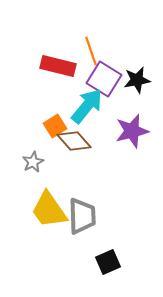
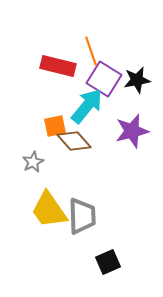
orange square: rotated 20 degrees clockwise
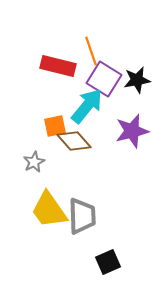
gray star: moved 1 px right
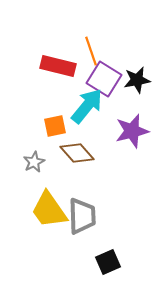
brown diamond: moved 3 px right, 12 px down
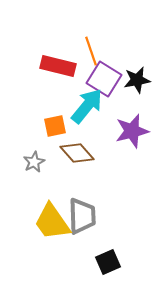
yellow trapezoid: moved 3 px right, 12 px down
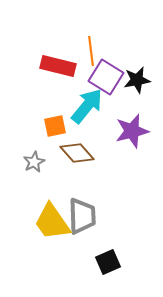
orange line: rotated 12 degrees clockwise
purple square: moved 2 px right, 2 px up
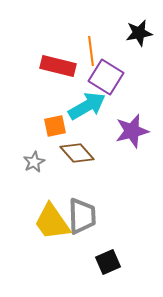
black star: moved 2 px right, 47 px up
cyan arrow: rotated 21 degrees clockwise
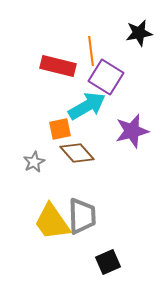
orange square: moved 5 px right, 3 px down
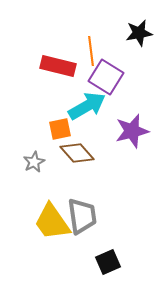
gray trapezoid: rotated 6 degrees counterclockwise
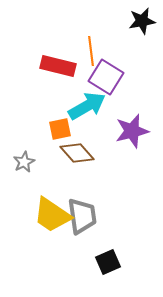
black star: moved 3 px right, 12 px up
gray star: moved 10 px left
yellow trapezoid: moved 7 px up; rotated 21 degrees counterclockwise
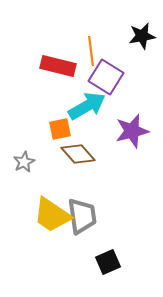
black star: moved 15 px down
brown diamond: moved 1 px right, 1 px down
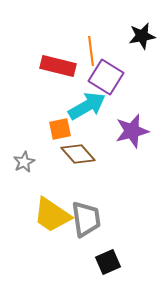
gray trapezoid: moved 4 px right, 3 px down
